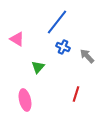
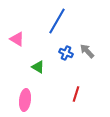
blue line: moved 1 px up; rotated 8 degrees counterclockwise
blue cross: moved 3 px right, 6 px down
gray arrow: moved 5 px up
green triangle: rotated 40 degrees counterclockwise
pink ellipse: rotated 20 degrees clockwise
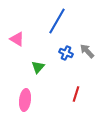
green triangle: rotated 40 degrees clockwise
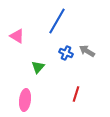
pink triangle: moved 3 px up
gray arrow: rotated 14 degrees counterclockwise
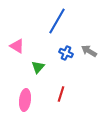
pink triangle: moved 10 px down
gray arrow: moved 2 px right
red line: moved 15 px left
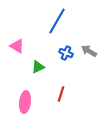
green triangle: rotated 24 degrees clockwise
pink ellipse: moved 2 px down
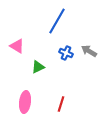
red line: moved 10 px down
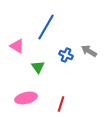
blue line: moved 11 px left, 6 px down
blue cross: moved 2 px down
green triangle: rotated 40 degrees counterclockwise
pink ellipse: moved 1 px right, 4 px up; rotated 70 degrees clockwise
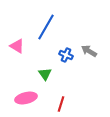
green triangle: moved 7 px right, 7 px down
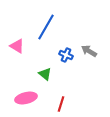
green triangle: rotated 16 degrees counterclockwise
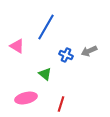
gray arrow: rotated 56 degrees counterclockwise
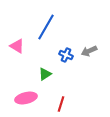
green triangle: rotated 48 degrees clockwise
